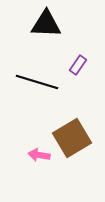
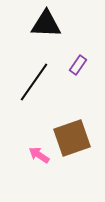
black line: moved 3 px left; rotated 72 degrees counterclockwise
brown square: rotated 12 degrees clockwise
pink arrow: rotated 25 degrees clockwise
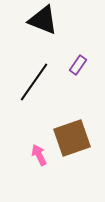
black triangle: moved 3 px left, 4 px up; rotated 20 degrees clockwise
pink arrow: rotated 30 degrees clockwise
